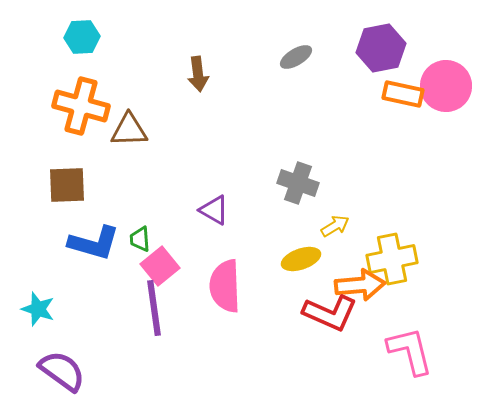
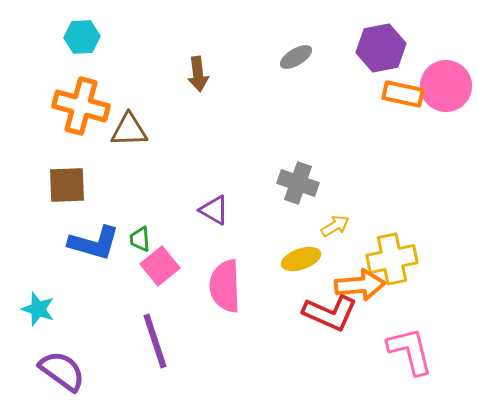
purple line: moved 1 px right, 33 px down; rotated 10 degrees counterclockwise
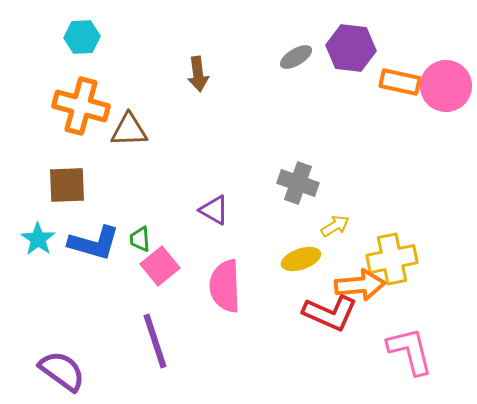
purple hexagon: moved 30 px left; rotated 18 degrees clockwise
orange rectangle: moved 3 px left, 12 px up
cyan star: moved 70 px up; rotated 16 degrees clockwise
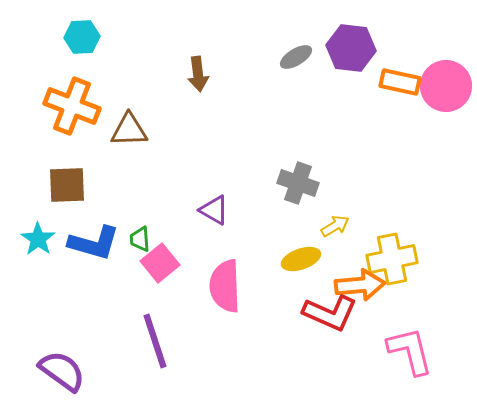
orange cross: moved 9 px left; rotated 6 degrees clockwise
pink square: moved 3 px up
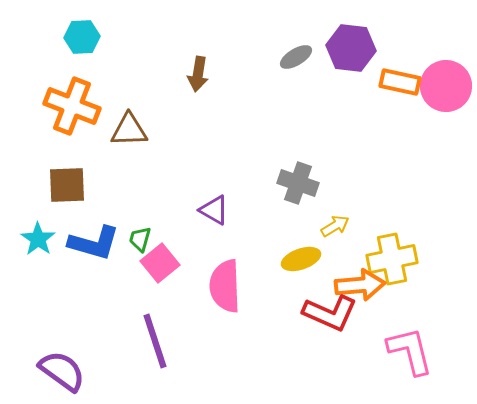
brown arrow: rotated 16 degrees clockwise
green trapezoid: rotated 20 degrees clockwise
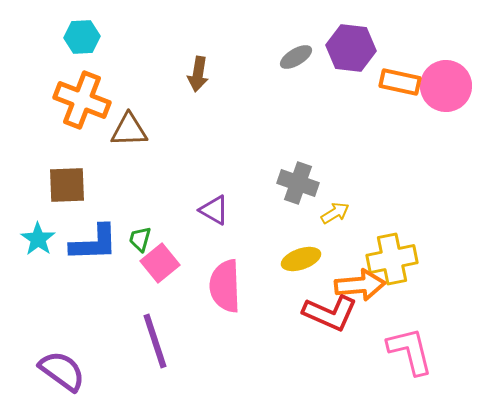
orange cross: moved 10 px right, 6 px up
yellow arrow: moved 13 px up
blue L-shape: rotated 18 degrees counterclockwise
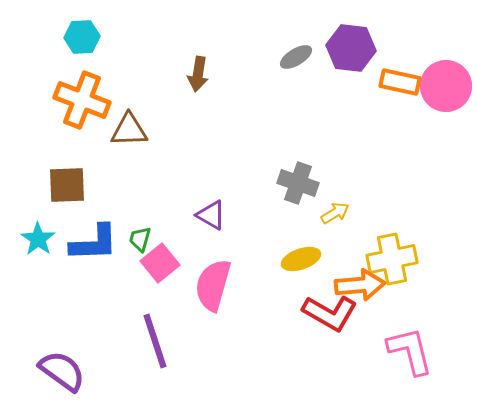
purple triangle: moved 3 px left, 5 px down
pink semicircle: moved 12 px left, 1 px up; rotated 18 degrees clockwise
red L-shape: rotated 6 degrees clockwise
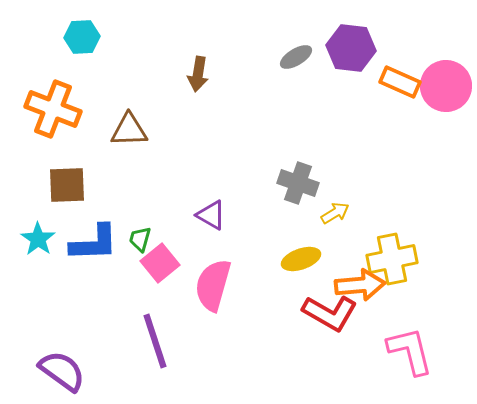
orange rectangle: rotated 12 degrees clockwise
orange cross: moved 29 px left, 9 px down
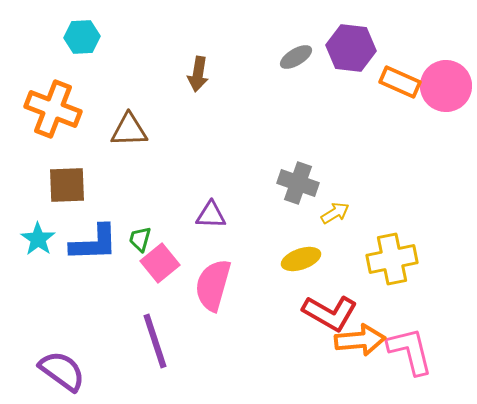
purple triangle: rotated 28 degrees counterclockwise
orange arrow: moved 55 px down
